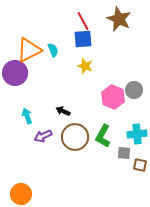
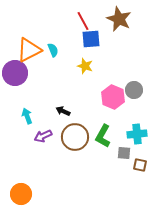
blue square: moved 8 px right
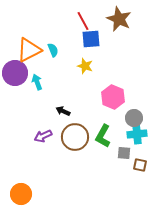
gray circle: moved 28 px down
cyan arrow: moved 10 px right, 34 px up
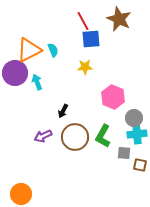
yellow star: moved 1 px down; rotated 21 degrees counterclockwise
black arrow: rotated 88 degrees counterclockwise
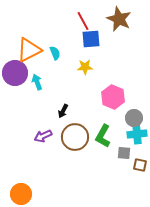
cyan semicircle: moved 2 px right, 3 px down
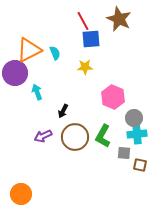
cyan arrow: moved 10 px down
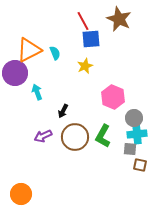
yellow star: moved 1 px up; rotated 21 degrees counterclockwise
gray square: moved 6 px right, 4 px up
